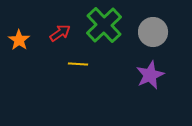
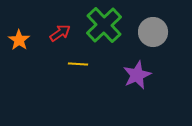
purple star: moved 13 px left
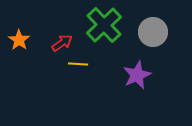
red arrow: moved 2 px right, 10 px down
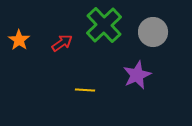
yellow line: moved 7 px right, 26 px down
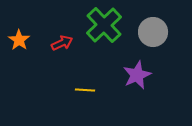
red arrow: rotated 10 degrees clockwise
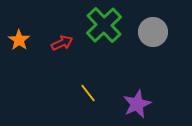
purple star: moved 29 px down
yellow line: moved 3 px right, 3 px down; rotated 48 degrees clockwise
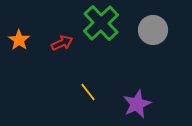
green cross: moved 3 px left, 2 px up
gray circle: moved 2 px up
yellow line: moved 1 px up
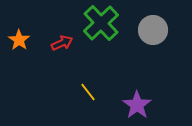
purple star: moved 1 px down; rotated 12 degrees counterclockwise
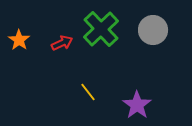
green cross: moved 6 px down
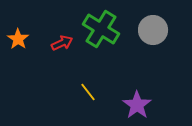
green cross: rotated 15 degrees counterclockwise
orange star: moved 1 px left, 1 px up
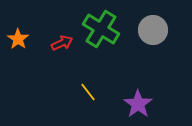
purple star: moved 1 px right, 1 px up
